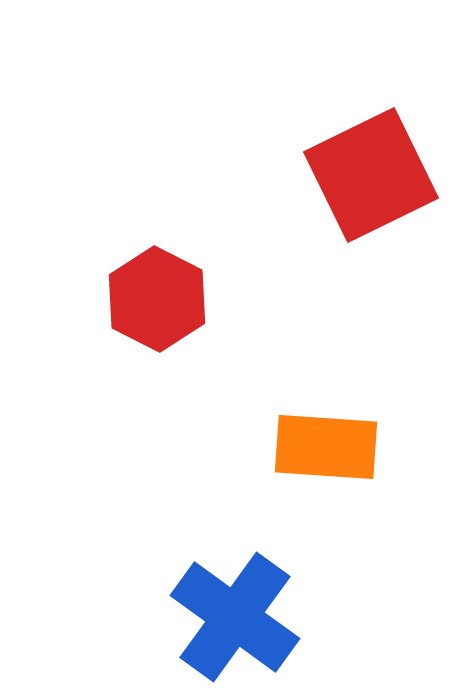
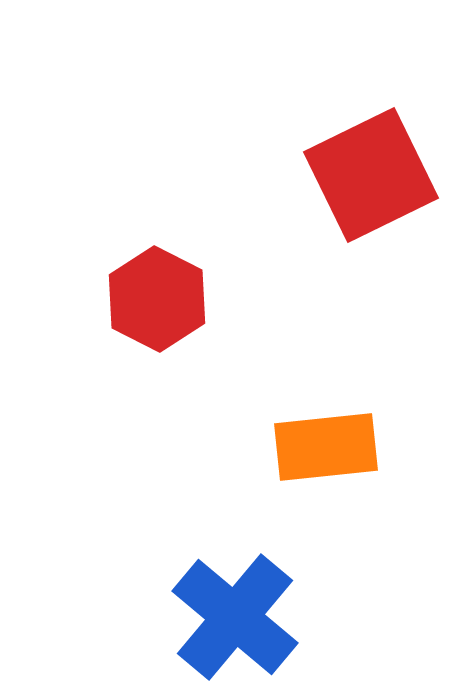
orange rectangle: rotated 10 degrees counterclockwise
blue cross: rotated 4 degrees clockwise
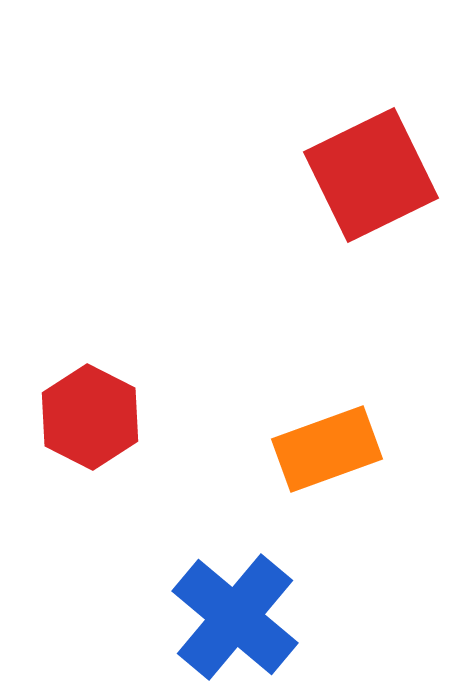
red hexagon: moved 67 px left, 118 px down
orange rectangle: moved 1 px right, 2 px down; rotated 14 degrees counterclockwise
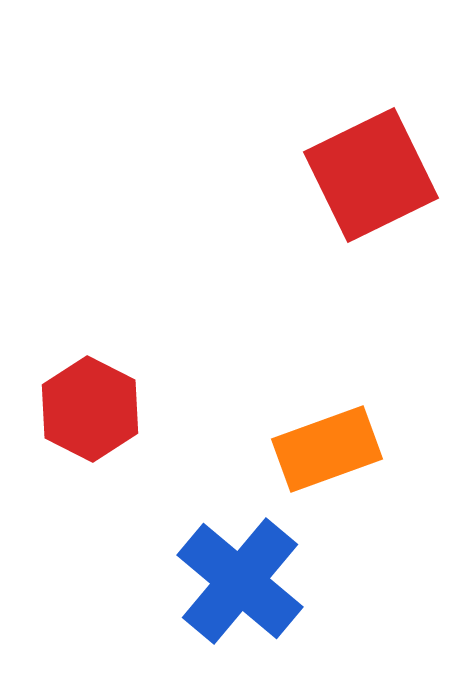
red hexagon: moved 8 px up
blue cross: moved 5 px right, 36 px up
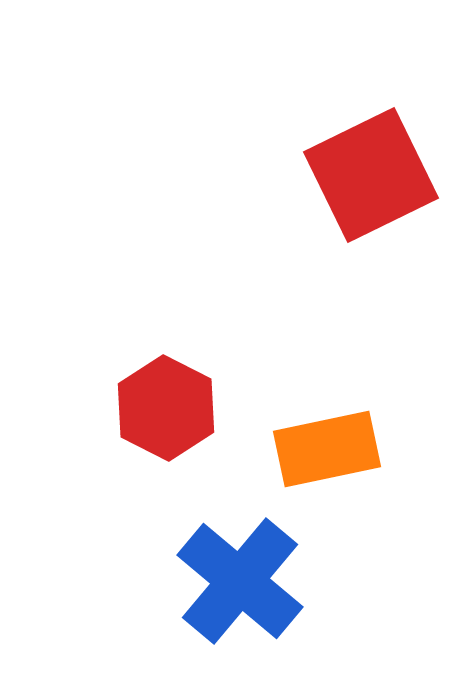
red hexagon: moved 76 px right, 1 px up
orange rectangle: rotated 8 degrees clockwise
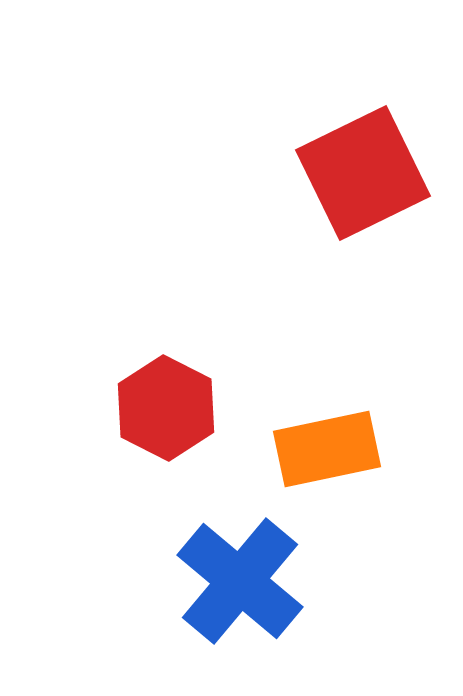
red square: moved 8 px left, 2 px up
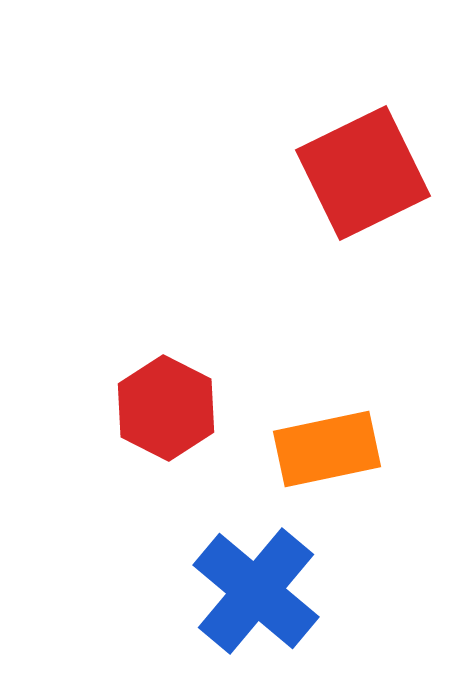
blue cross: moved 16 px right, 10 px down
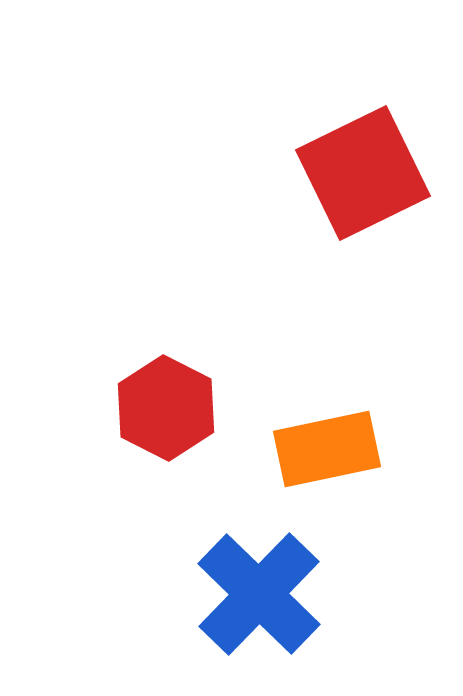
blue cross: moved 3 px right, 3 px down; rotated 4 degrees clockwise
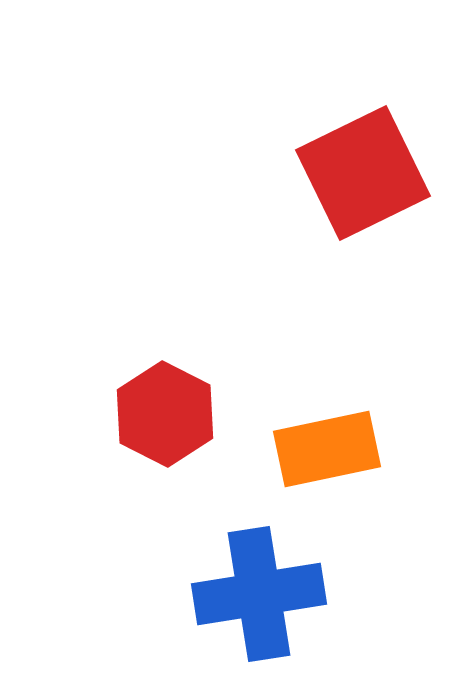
red hexagon: moved 1 px left, 6 px down
blue cross: rotated 37 degrees clockwise
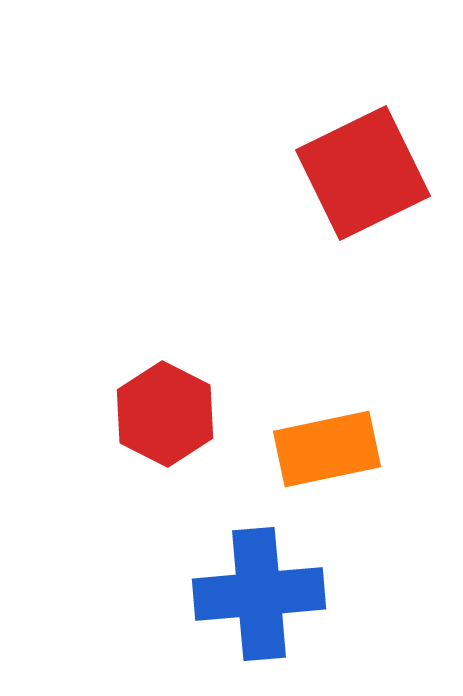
blue cross: rotated 4 degrees clockwise
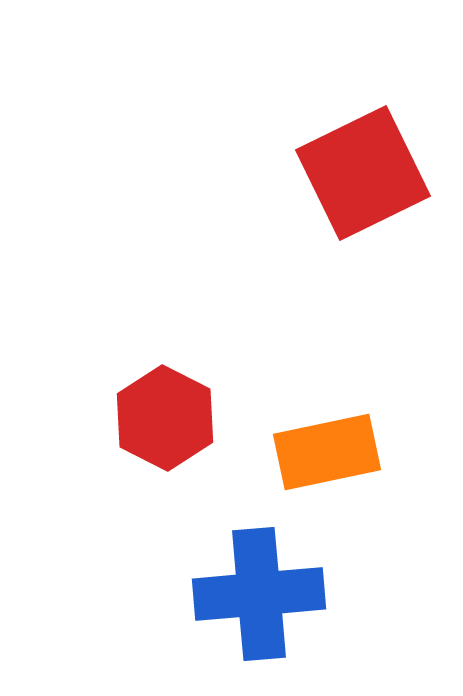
red hexagon: moved 4 px down
orange rectangle: moved 3 px down
